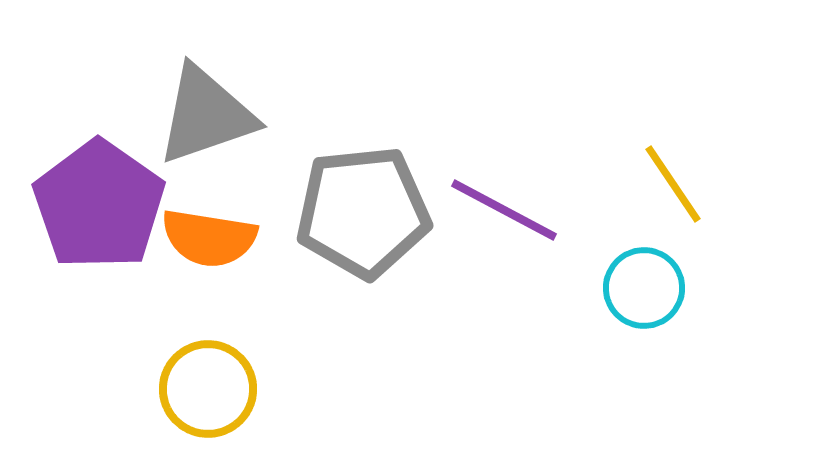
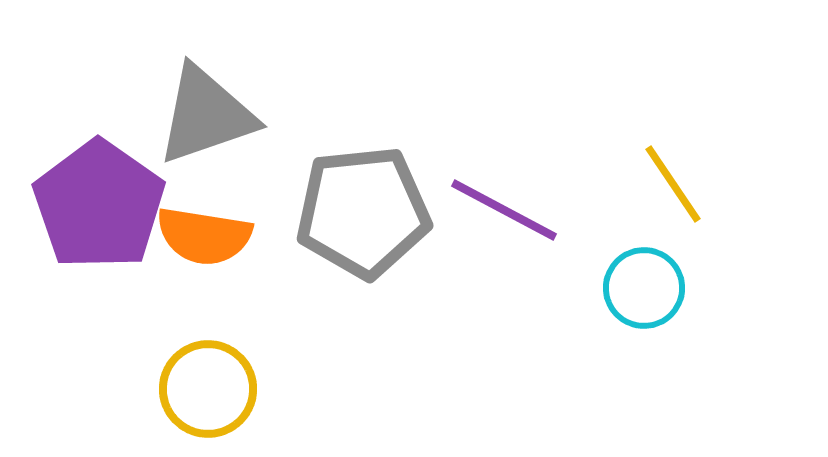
orange semicircle: moved 5 px left, 2 px up
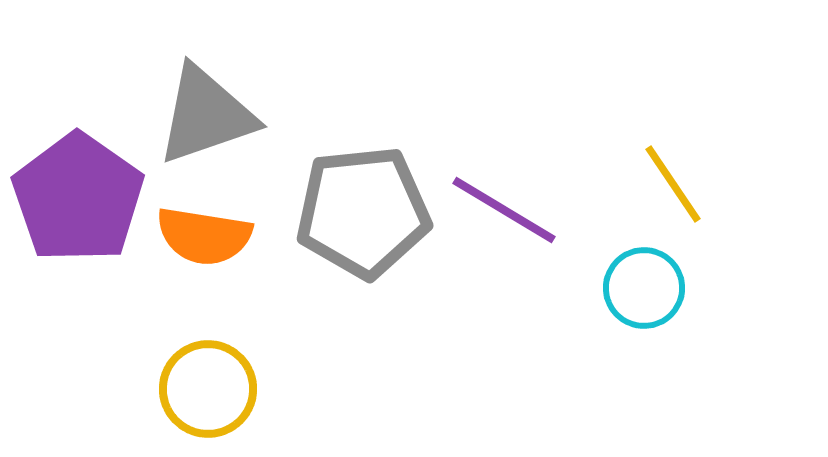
purple pentagon: moved 21 px left, 7 px up
purple line: rotated 3 degrees clockwise
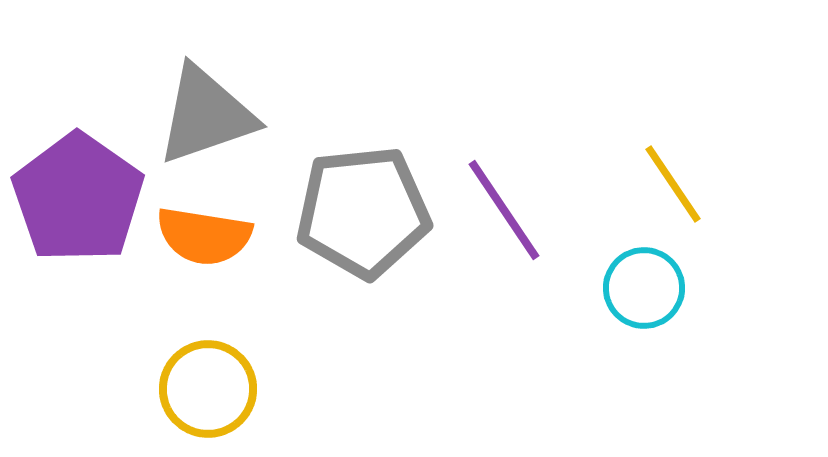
purple line: rotated 25 degrees clockwise
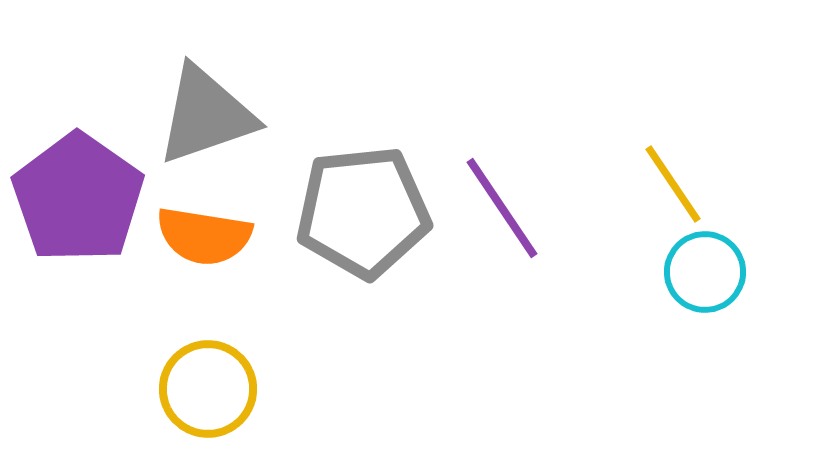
purple line: moved 2 px left, 2 px up
cyan circle: moved 61 px right, 16 px up
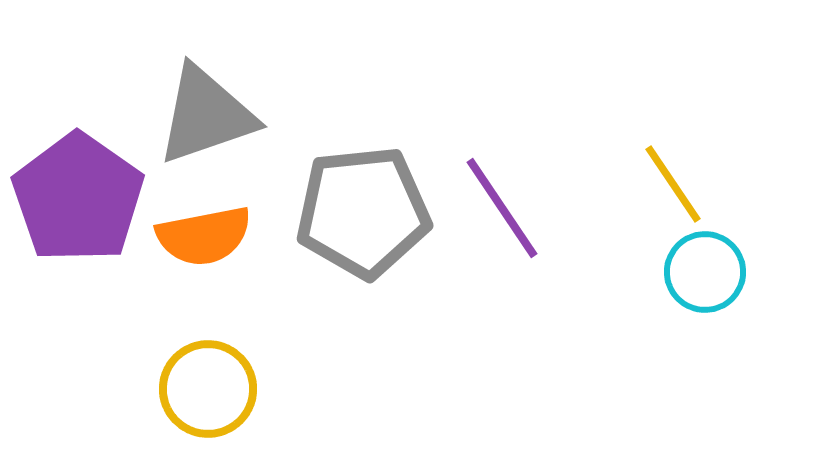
orange semicircle: rotated 20 degrees counterclockwise
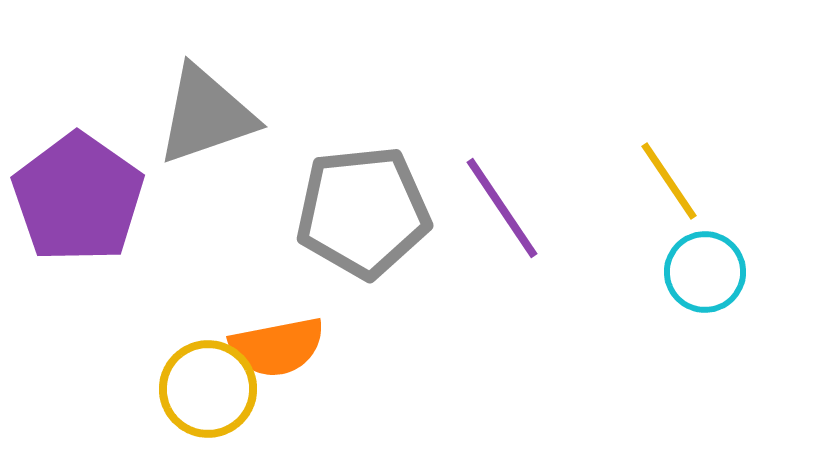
yellow line: moved 4 px left, 3 px up
orange semicircle: moved 73 px right, 111 px down
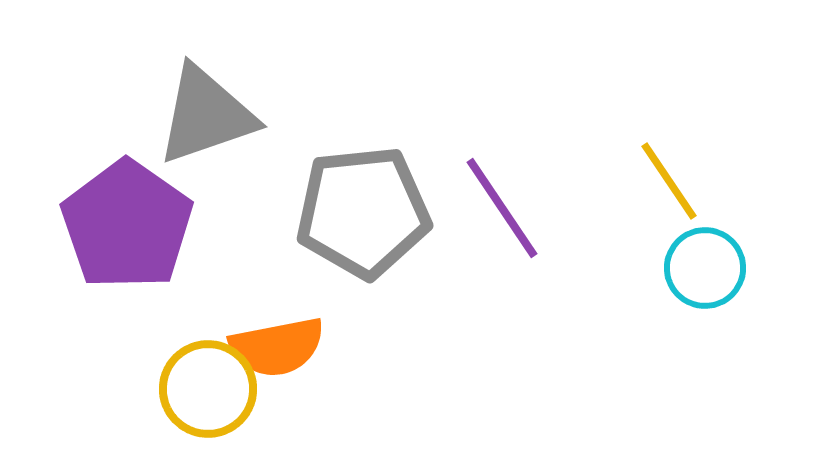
purple pentagon: moved 49 px right, 27 px down
cyan circle: moved 4 px up
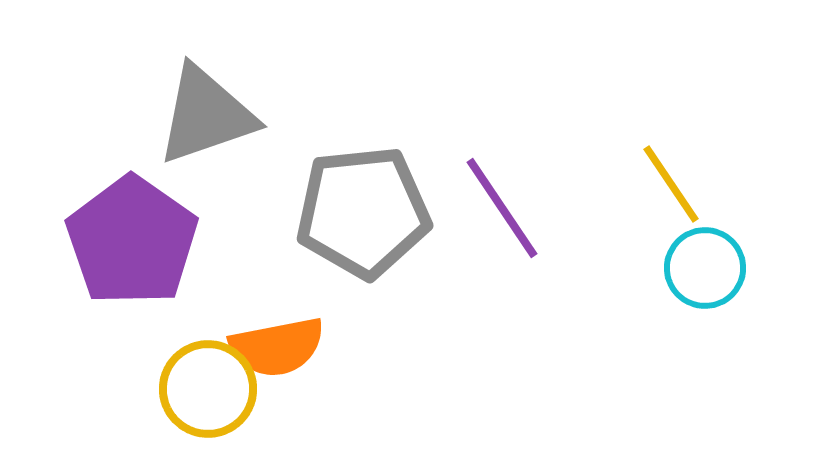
yellow line: moved 2 px right, 3 px down
purple pentagon: moved 5 px right, 16 px down
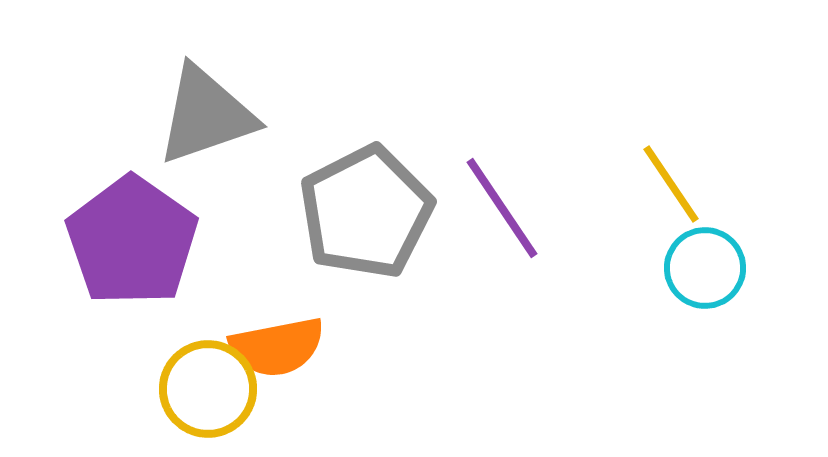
gray pentagon: moved 3 px right; rotated 21 degrees counterclockwise
